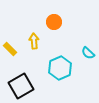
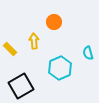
cyan semicircle: rotated 32 degrees clockwise
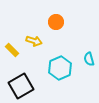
orange circle: moved 2 px right
yellow arrow: rotated 112 degrees clockwise
yellow rectangle: moved 2 px right, 1 px down
cyan semicircle: moved 1 px right, 6 px down
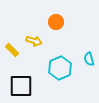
black square: rotated 30 degrees clockwise
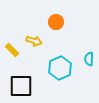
cyan semicircle: rotated 16 degrees clockwise
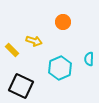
orange circle: moved 7 px right
black square: rotated 25 degrees clockwise
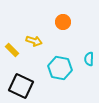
cyan hexagon: rotated 25 degrees counterclockwise
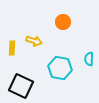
yellow rectangle: moved 2 px up; rotated 48 degrees clockwise
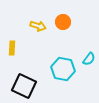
yellow arrow: moved 4 px right, 15 px up
cyan semicircle: rotated 144 degrees counterclockwise
cyan hexagon: moved 3 px right, 1 px down
black square: moved 3 px right
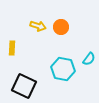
orange circle: moved 2 px left, 5 px down
